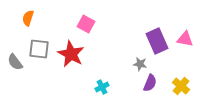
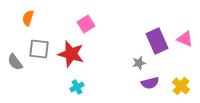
pink square: rotated 30 degrees clockwise
pink triangle: rotated 12 degrees clockwise
red star: rotated 12 degrees counterclockwise
gray star: moved 1 px left, 1 px up; rotated 24 degrees counterclockwise
purple semicircle: rotated 54 degrees clockwise
cyan cross: moved 25 px left
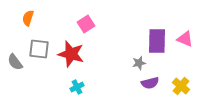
purple rectangle: rotated 25 degrees clockwise
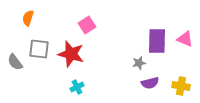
pink square: moved 1 px right, 1 px down
yellow cross: rotated 30 degrees counterclockwise
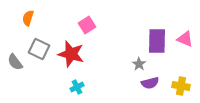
gray square: rotated 20 degrees clockwise
gray star: moved 1 px down; rotated 24 degrees counterclockwise
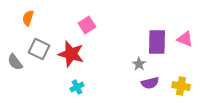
purple rectangle: moved 1 px down
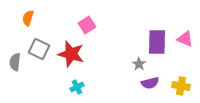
gray semicircle: rotated 42 degrees clockwise
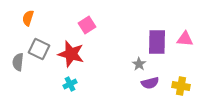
pink triangle: rotated 18 degrees counterclockwise
gray semicircle: moved 3 px right
cyan cross: moved 7 px left, 3 px up
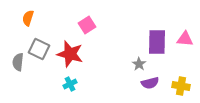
red star: moved 1 px left
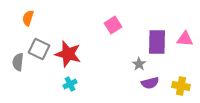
pink square: moved 26 px right
red star: moved 2 px left
